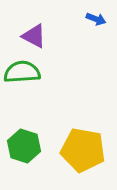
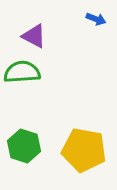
yellow pentagon: moved 1 px right
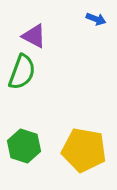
green semicircle: rotated 114 degrees clockwise
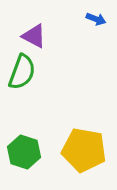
green hexagon: moved 6 px down
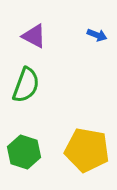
blue arrow: moved 1 px right, 16 px down
green semicircle: moved 4 px right, 13 px down
yellow pentagon: moved 3 px right
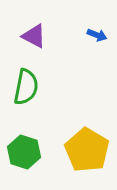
green semicircle: moved 2 px down; rotated 9 degrees counterclockwise
yellow pentagon: rotated 21 degrees clockwise
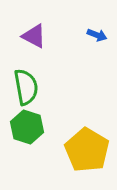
green semicircle: rotated 21 degrees counterclockwise
green hexagon: moved 3 px right, 25 px up
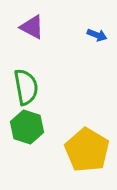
purple triangle: moved 2 px left, 9 px up
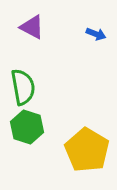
blue arrow: moved 1 px left, 1 px up
green semicircle: moved 3 px left
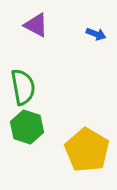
purple triangle: moved 4 px right, 2 px up
